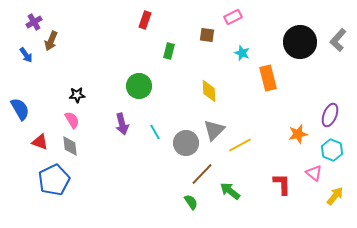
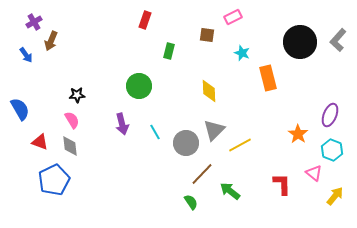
orange star: rotated 24 degrees counterclockwise
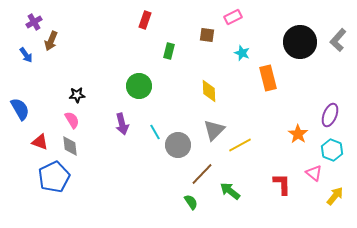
gray circle: moved 8 px left, 2 px down
blue pentagon: moved 3 px up
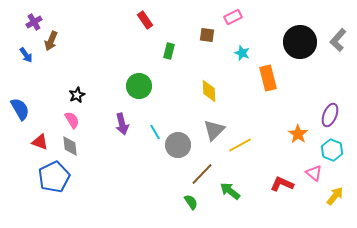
red rectangle: rotated 54 degrees counterclockwise
black star: rotated 21 degrees counterclockwise
red L-shape: rotated 65 degrees counterclockwise
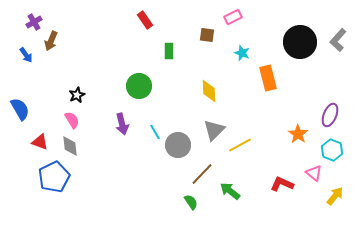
green rectangle: rotated 14 degrees counterclockwise
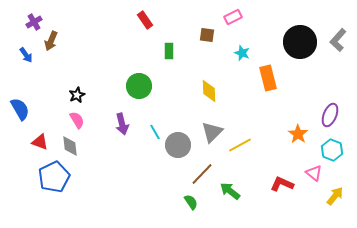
pink semicircle: moved 5 px right
gray triangle: moved 2 px left, 2 px down
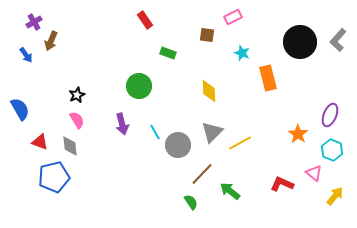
green rectangle: moved 1 px left, 2 px down; rotated 70 degrees counterclockwise
yellow line: moved 2 px up
blue pentagon: rotated 12 degrees clockwise
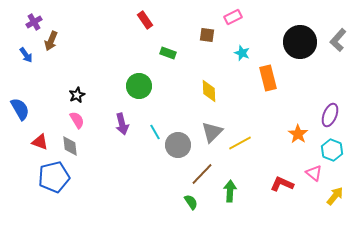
green arrow: rotated 55 degrees clockwise
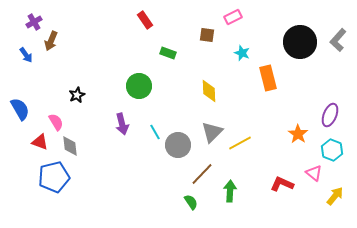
pink semicircle: moved 21 px left, 2 px down
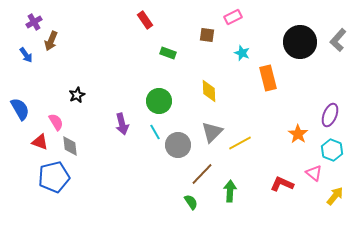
green circle: moved 20 px right, 15 px down
